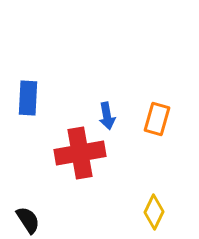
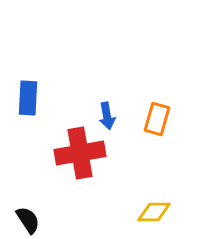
yellow diamond: rotated 64 degrees clockwise
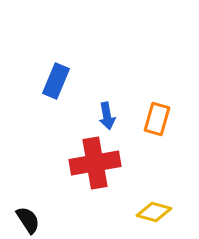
blue rectangle: moved 28 px right, 17 px up; rotated 20 degrees clockwise
red cross: moved 15 px right, 10 px down
yellow diamond: rotated 16 degrees clockwise
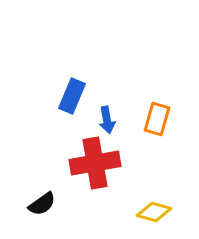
blue rectangle: moved 16 px right, 15 px down
blue arrow: moved 4 px down
black semicircle: moved 14 px right, 16 px up; rotated 88 degrees clockwise
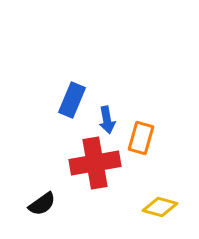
blue rectangle: moved 4 px down
orange rectangle: moved 16 px left, 19 px down
yellow diamond: moved 6 px right, 5 px up
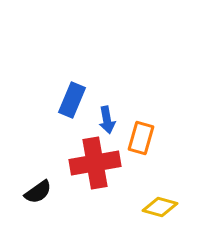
black semicircle: moved 4 px left, 12 px up
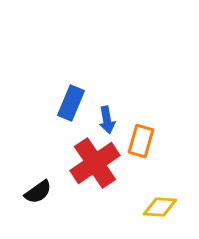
blue rectangle: moved 1 px left, 3 px down
orange rectangle: moved 3 px down
red cross: rotated 24 degrees counterclockwise
yellow diamond: rotated 12 degrees counterclockwise
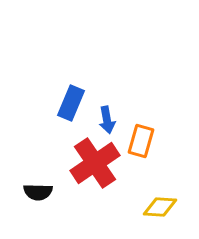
black semicircle: rotated 36 degrees clockwise
